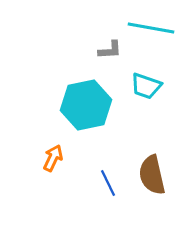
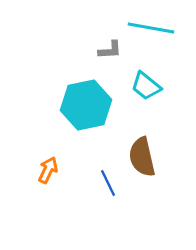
cyan trapezoid: rotated 20 degrees clockwise
orange arrow: moved 5 px left, 12 px down
brown semicircle: moved 10 px left, 18 px up
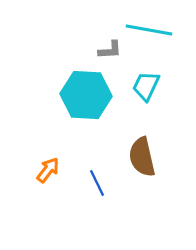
cyan line: moved 2 px left, 2 px down
cyan trapezoid: rotated 76 degrees clockwise
cyan hexagon: moved 10 px up; rotated 15 degrees clockwise
orange arrow: rotated 12 degrees clockwise
blue line: moved 11 px left
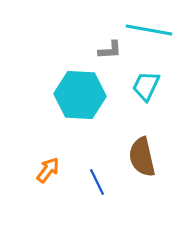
cyan hexagon: moved 6 px left
blue line: moved 1 px up
